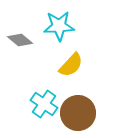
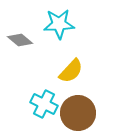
cyan star: moved 2 px up
yellow semicircle: moved 6 px down
cyan cross: rotated 8 degrees counterclockwise
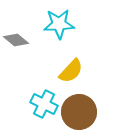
gray diamond: moved 4 px left
brown circle: moved 1 px right, 1 px up
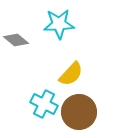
yellow semicircle: moved 3 px down
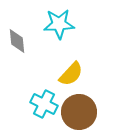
gray diamond: moved 1 px right, 1 px down; rotated 45 degrees clockwise
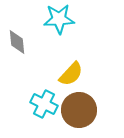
cyan star: moved 5 px up
gray diamond: moved 1 px down
brown circle: moved 2 px up
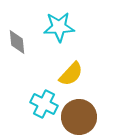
cyan star: moved 8 px down
brown circle: moved 7 px down
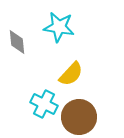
cyan star: rotated 12 degrees clockwise
